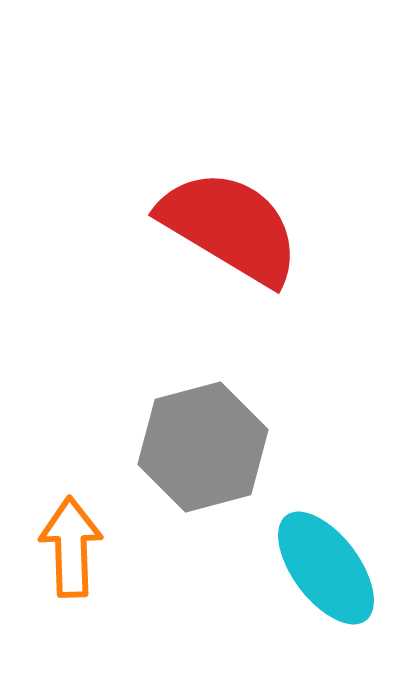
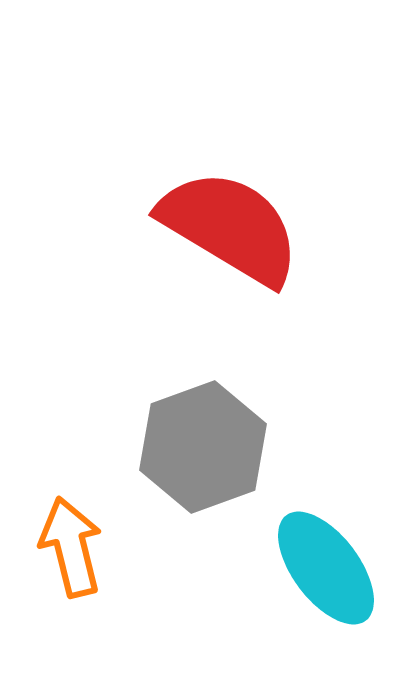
gray hexagon: rotated 5 degrees counterclockwise
orange arrow: rotated 12 degrees counterclockwise
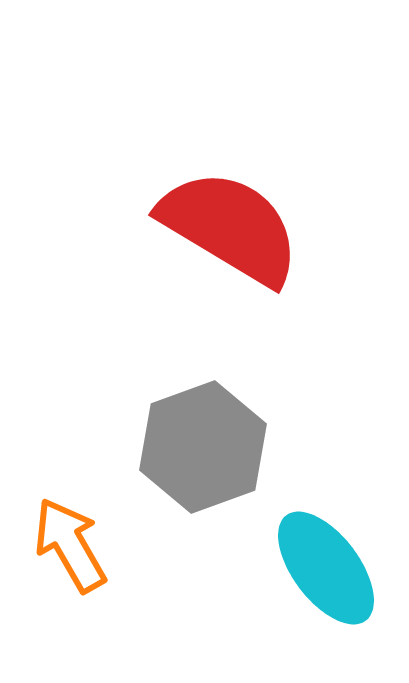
orange arrow: moved 1 px left, 2 px up; rotated 16 degrees counterclockwise
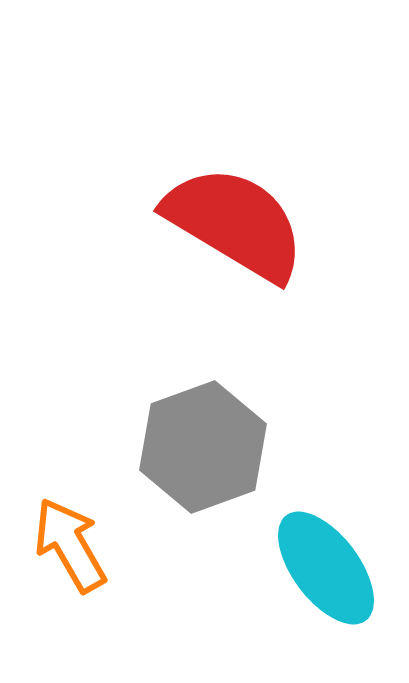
red semicircle: moved 5 px right, 4 px up
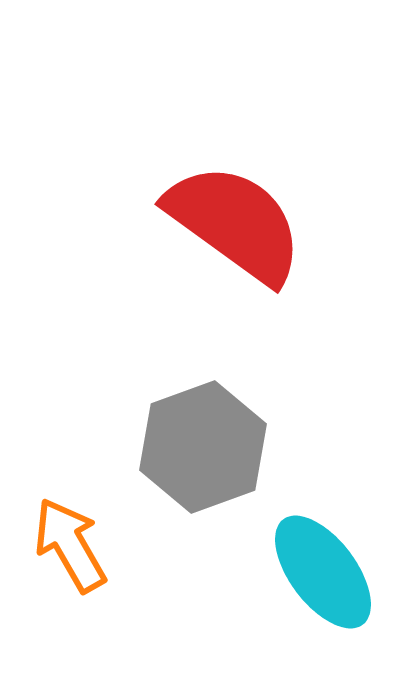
red semicircle: rotated 5 degrees clockwise
cyan ellipse: moved 3 px left, 4 px down
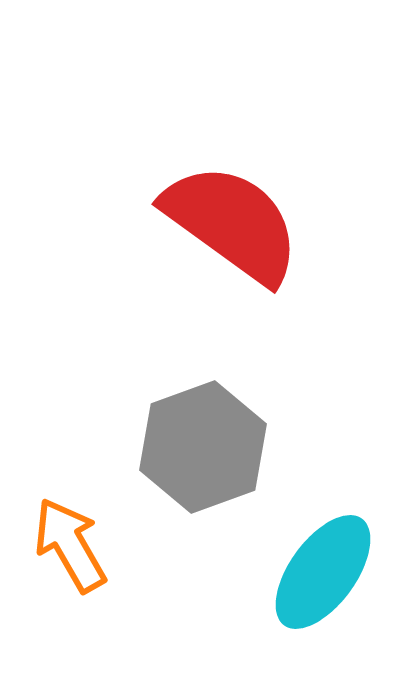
red semicircle: moved 3 px left
cyan ellipse: rotated 73 degrees clockwise
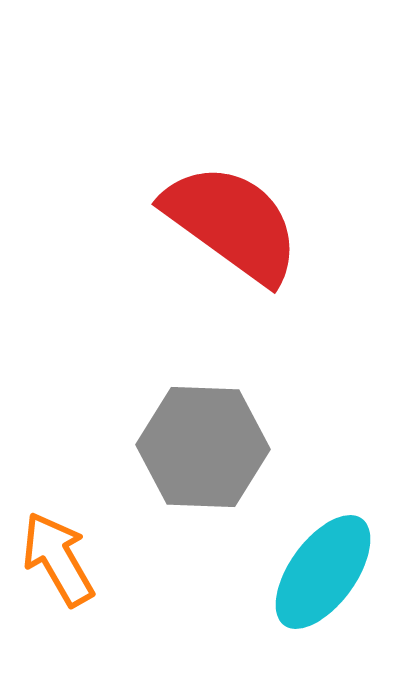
gray hexagon: rotated 22 degrees clockwise
orange arrow: moved 12 px left, 14 px down
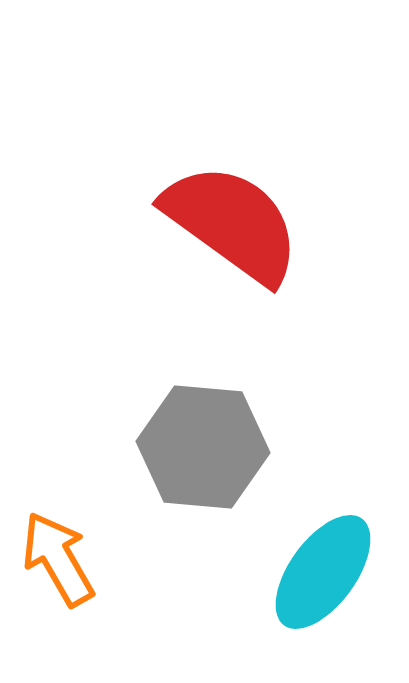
gray hexagon: rotated 3 degrees clockwise
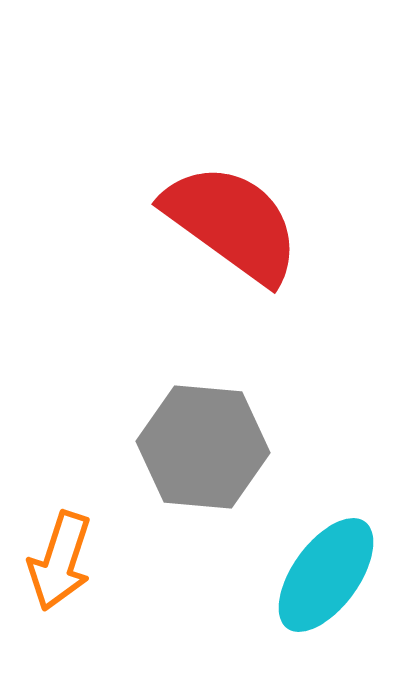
orange arrow: moved 2 px right, 2 px down; rotated 132 degrees counterclockwise
cyan ellipse: moved 3 px right, 3 px down
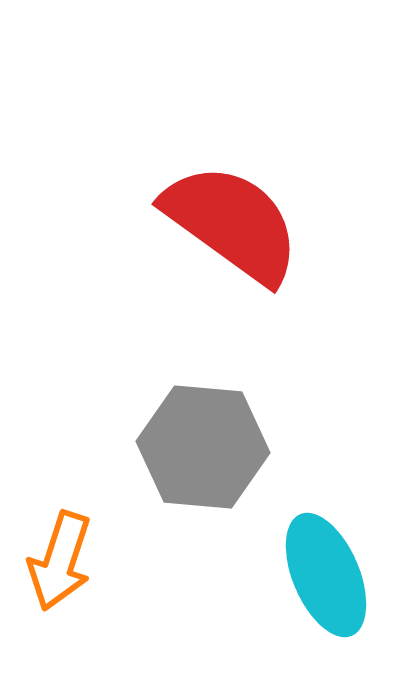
cyan ellipse: rotated 59 degrees counterclockwise
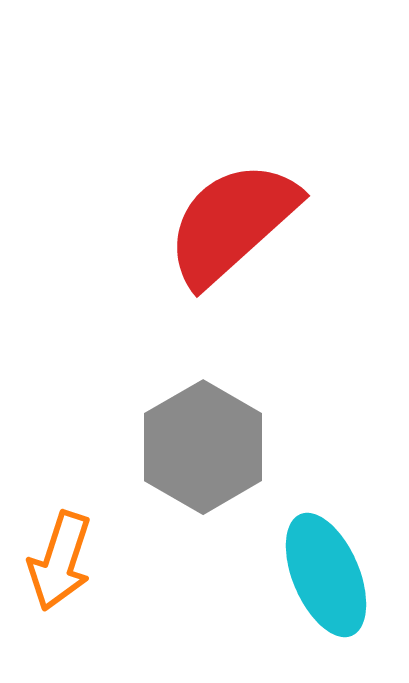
red semicircle: rotated 78 degrees counterclockwise
gray hexagon: rotated 25 degrees clockwise
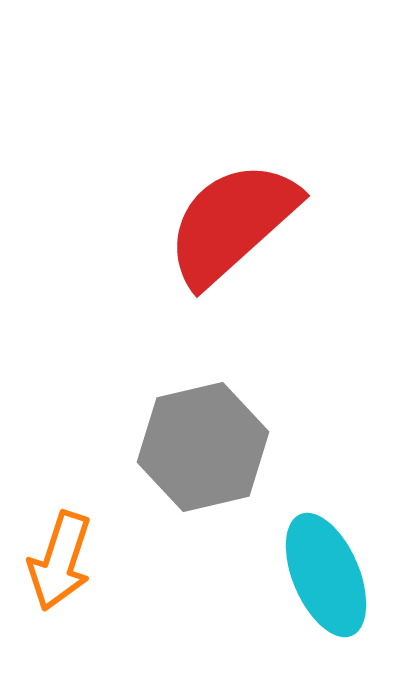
gray hexagon: rotated 17 degrees clockwise
